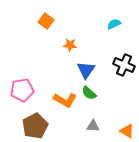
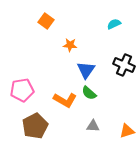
orange triangle: rotated 49 degrees counterclockwise
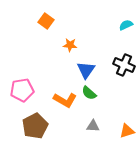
cyan semicircle: moved 12 px right, 1 px down
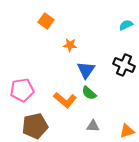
orange L-shape: rotated 10 degrees clockwise
brown pentagon: rotated 15 degrees clockwise
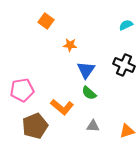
orange L-shape: moved 3 px left, 7 px down
brown pentagon: rotated 10 degrees counterclockwise
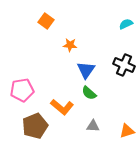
cyan semicircle: moved 1 px up
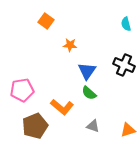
cyan semicircle: rotated 80 degrees counterclockwise
blue triangle: moved 1 px right, 1 px down
gray triangle: rotated 16 degrees clockwise
orange triangle: moved 1 px right, 1 px up
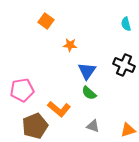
orange L-shape: moved 3 px left, 2 px down
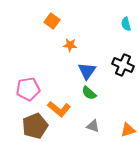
orange square: moved 6 px right
black cross: moved 1 px left
pink pentagon: moved 6 px right, 1 px up
